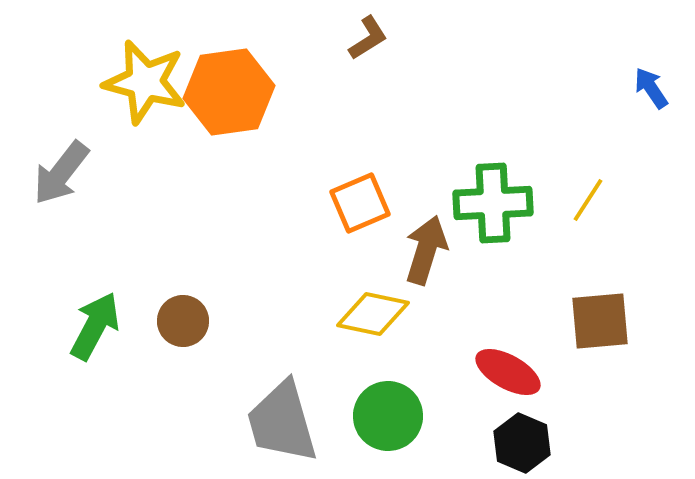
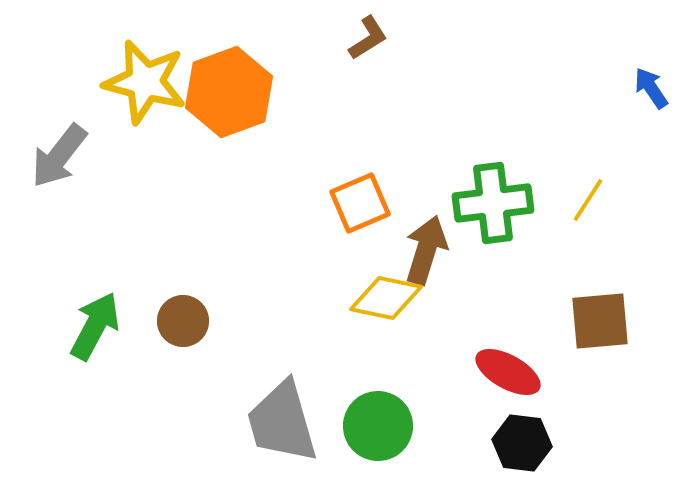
orange hexagon: rotated 12 degrees counterclockwise
gray arrow: moved 2 px left, 17 px up
green cross: rotated 4 degrees counterclockwise
yellow diamond: moved 13 px right, 16 px up
green circle: moved 10 px left, 10 px down
black hexagon: rotated 16 degrees counterclockwise
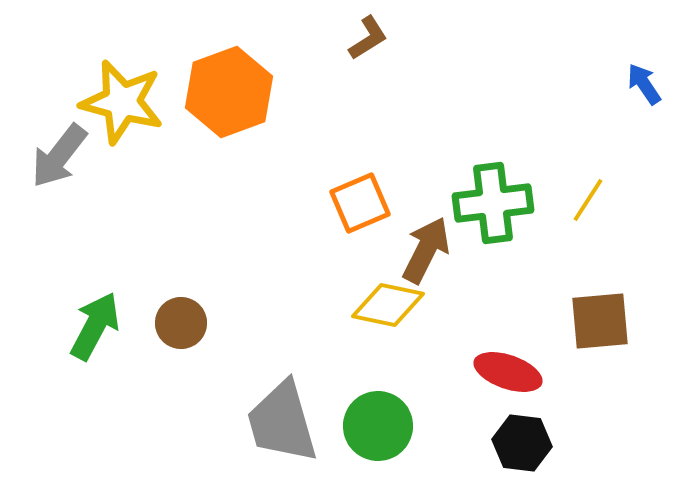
yellow star: moved 23 px left, 20 px down
blue arrow: moved 7 px left, 4 px up
brown arrow: rotated 10 degrees clockwise
yellow diamond: moved 2 px right, 7 px down
brown circle: moved 2 px left, 2 px down
red ellipse: rotated 10 degrees counterclockwise
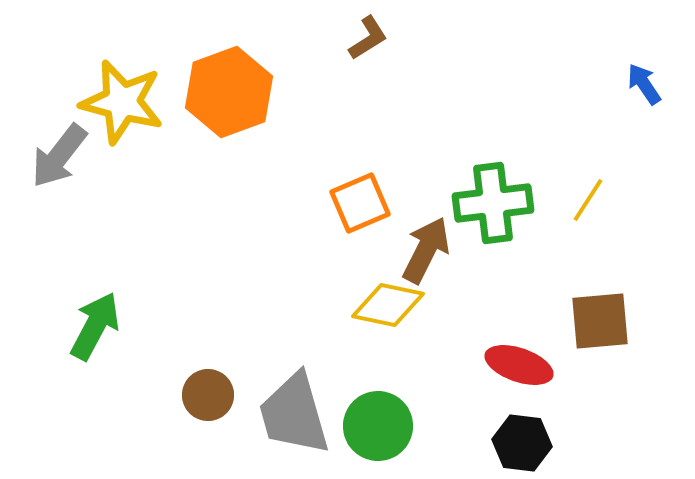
brown circle: moved 27 px right, 72 px down
red ellipse: moved 11 px right, 7 px up
gray trapezoid: moved 12 px right, 8 px up
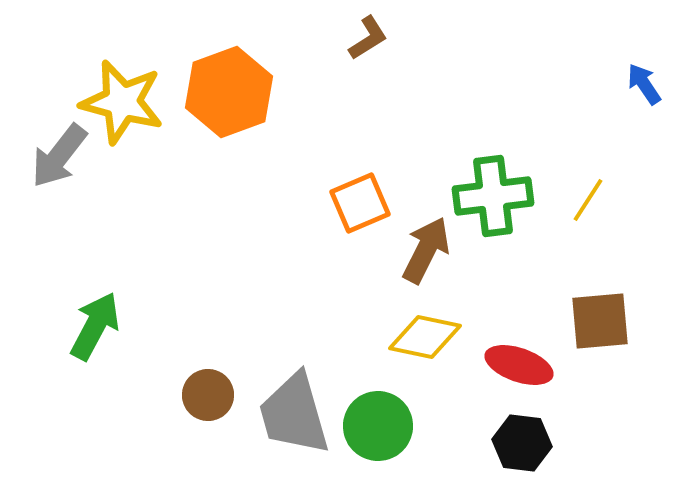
green cross: moved 7 px up
yellow diamond: moved 37 px right, 32 px down
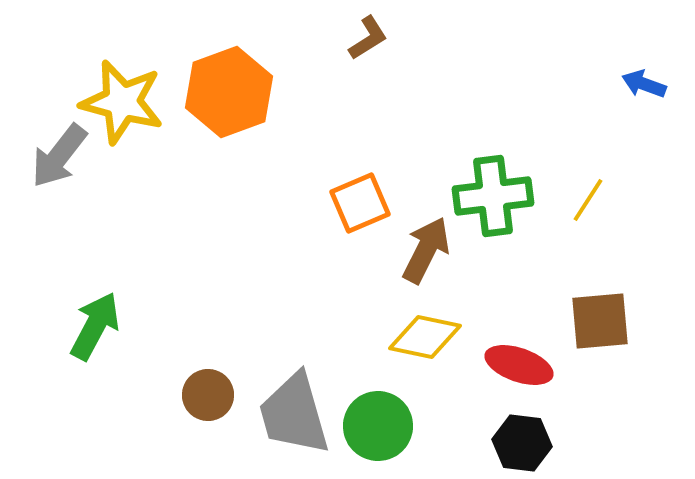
blue arrow: rotated 36 degrees counterclockwise
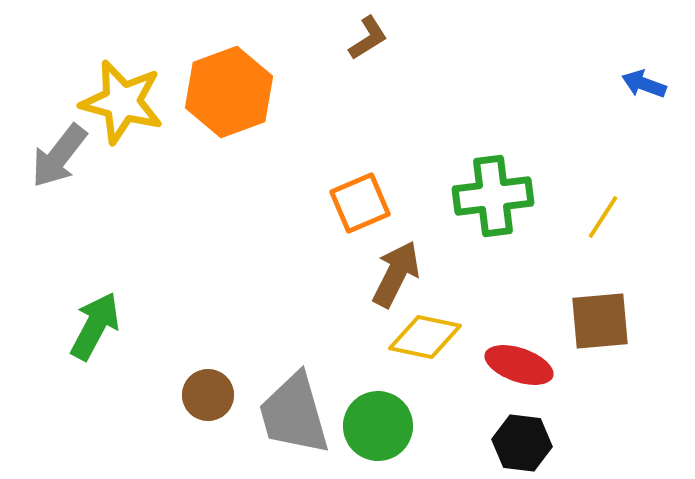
yellow line: moved 15 px right, 17 px down
brown arrow: moved 30 px left, 24 px down
